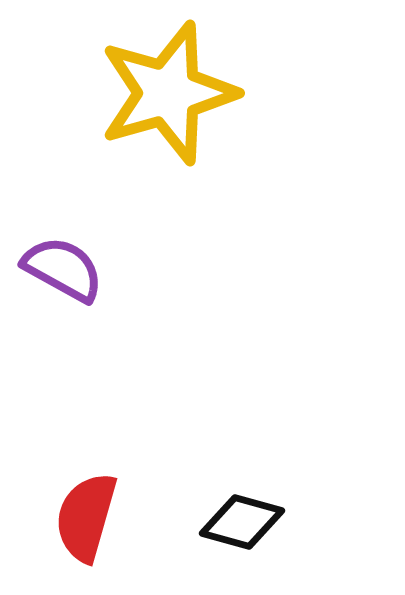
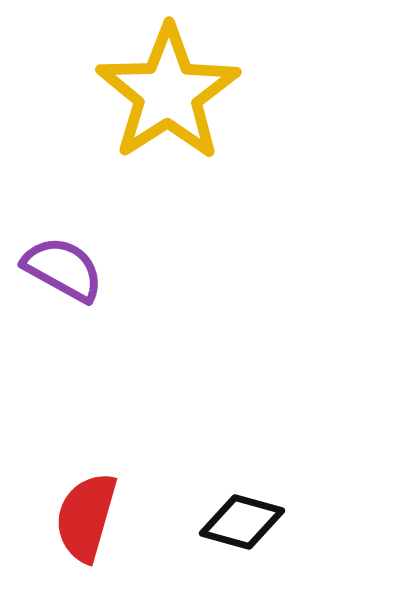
yellow star: rotated 17 degrees counterclockwise
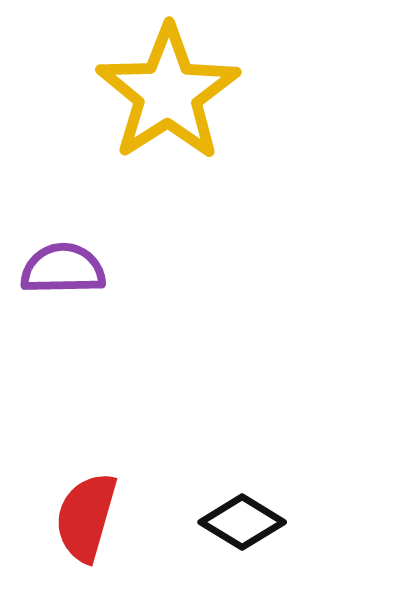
purple semicircle: rotated 30 degrees counterclockwise
black diamond: rotated 16 degrees clockwise
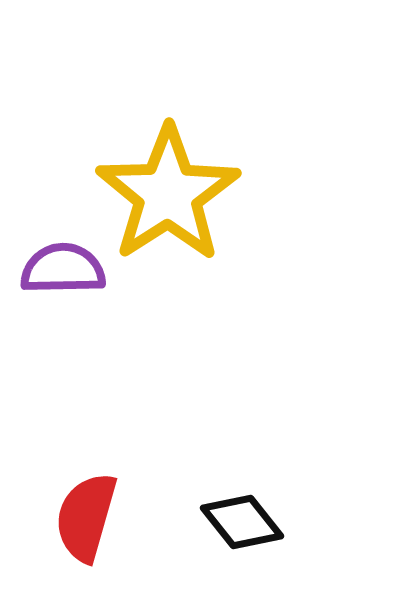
yellow star: moved 101 px down
black diamond: rotated 20 degrees clockwise
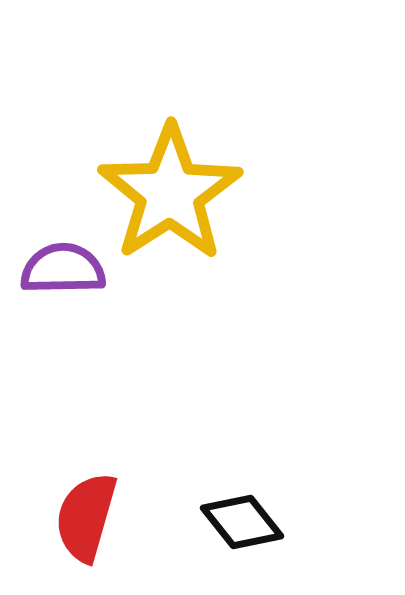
yellow star: moved 2 px right, 1 px up
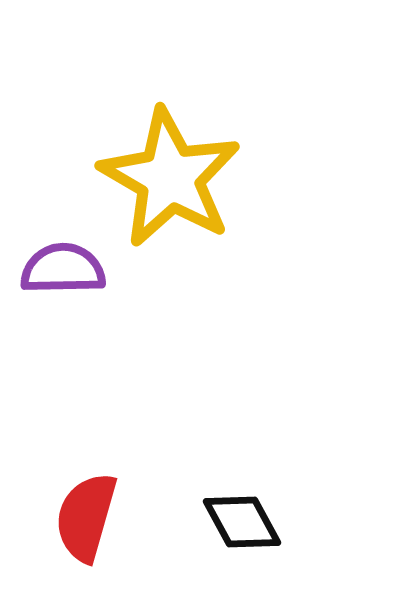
yellow star: moved 15 px up; rotated 9 degrees counterclockwise
black diamond: rotated 10 degrees clockwise
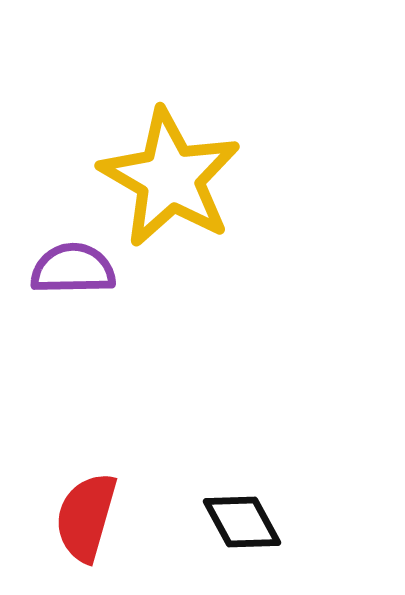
purple semicircle: moved 10 px right
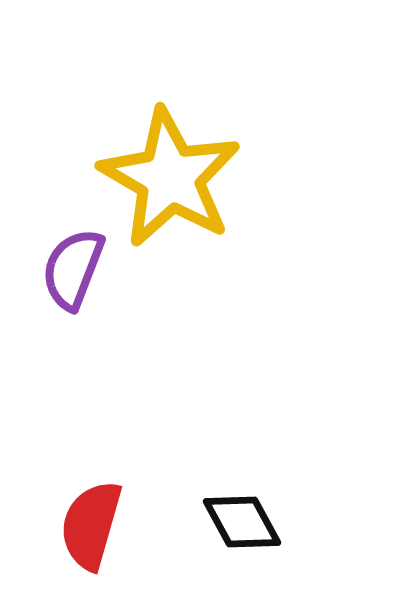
purple semicircle: rotated 68 degrees counterclockwise
red semicircle: moved 5 px right, 8 px down
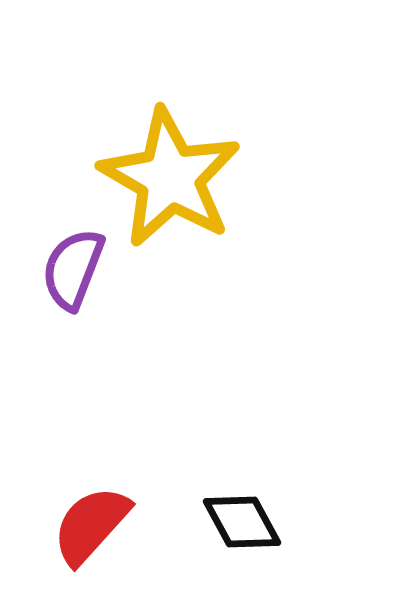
red semicircle: rotated 26 degrees clockwise
